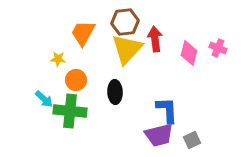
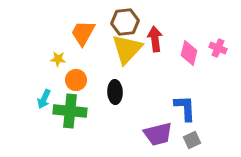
cyan arrow: rotated 72 degrees clockwise
blue L-shape: moved 18 px right, 2 px up
purple trapezoid: moved 1 px left, 1 px up
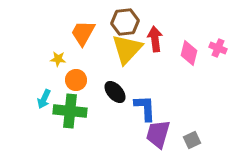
black ellipse: rotated 40 degrees counterclockwise
blue L-shape: moved 40 px left
purple trapezoid: rotated 120 degrees clockwise
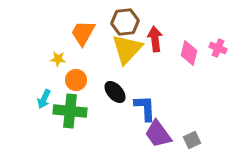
purple trapezoid: rotated 52 degrees counterclockwise
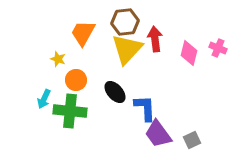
yellow star: rotated 14 degrees clockwise
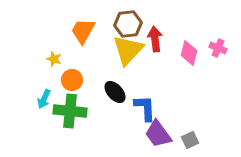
brown hexagon: moved 3 px right, 2 px down
orange trapezoid: moved 2 px up
yellow triangle: moved 1 px right, 1 px down
yellow star: moved 4 px left
orange circle: moved 4 px left
gray square: moved 2 px left
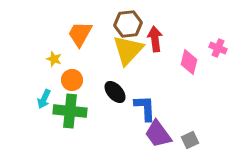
orange trapezoid: moved 3 px left, 3 px down
pink diamond: moved 9 px down
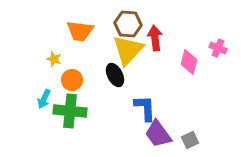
brown hexagon: rotated 12 degrees clockwise
orange trapezoid: moved 3 px up; rotated 112 degrees counterclockwise
red arrow: moved 1 px up
black ellipse: moved 17 px up; rotated 15 degrees clockwise
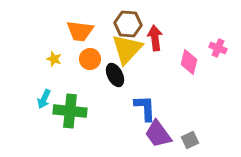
yellow triangle: moved 1 px left, 1 px up
orange circle: moved 18 px right, 21 px up
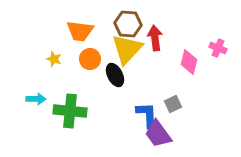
cyan arrow: moved 8 px left; rotated 114 degrees counterclockwise
blue L-shape: moved 2 px right, 7 px down
gray square: moved 17 px left, 36 px up
